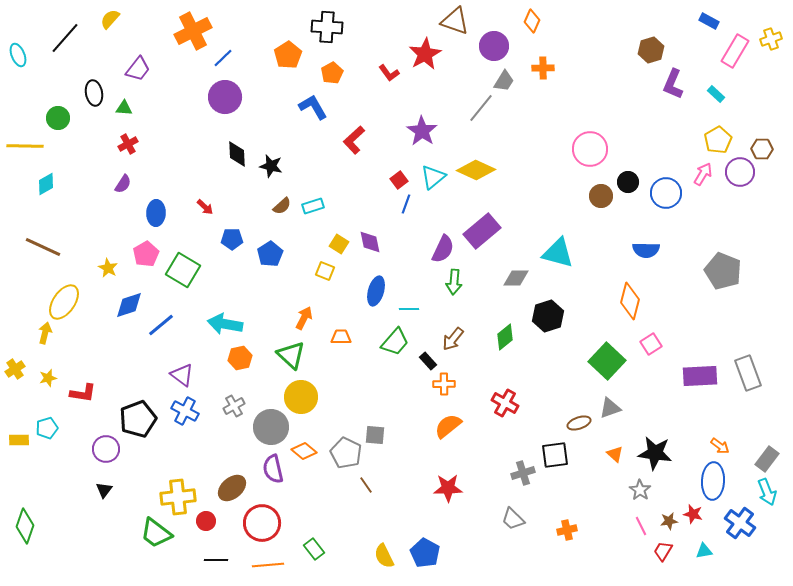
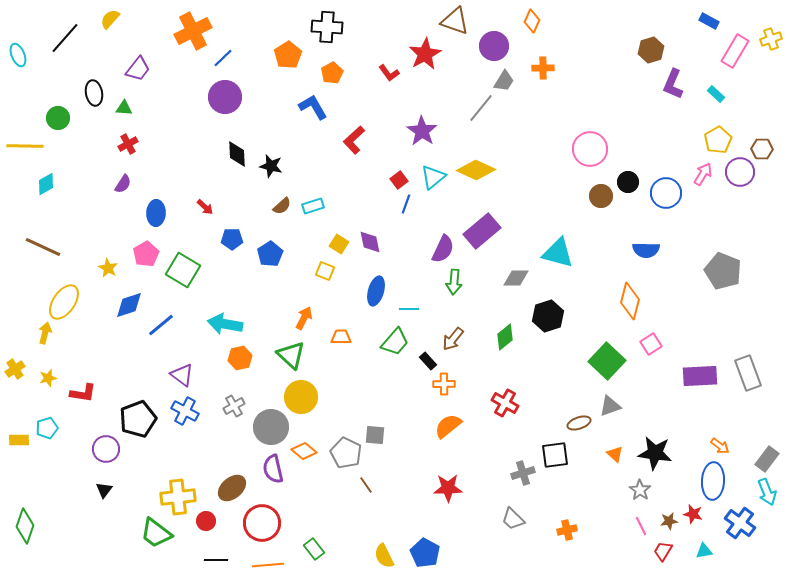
gray triangle at (610, 408): moved 2 px up
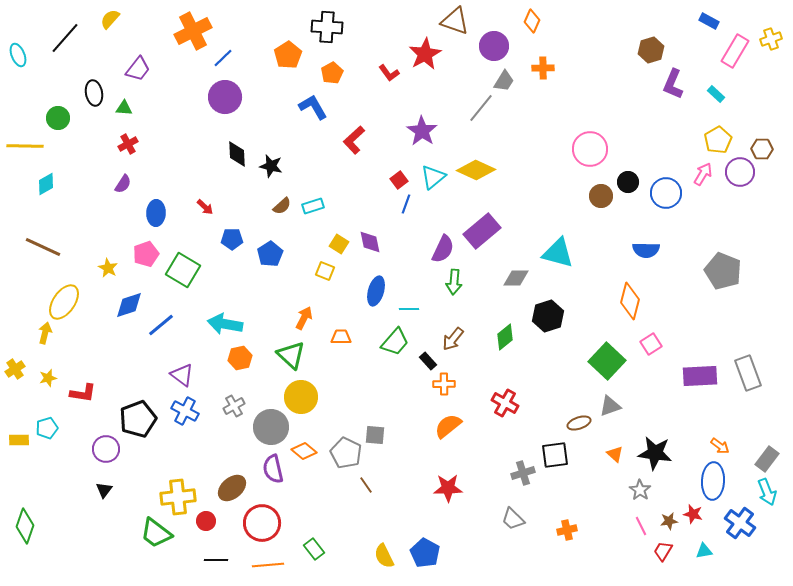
pink pentagon at (146, 254): rotated 10 degrees clockwise
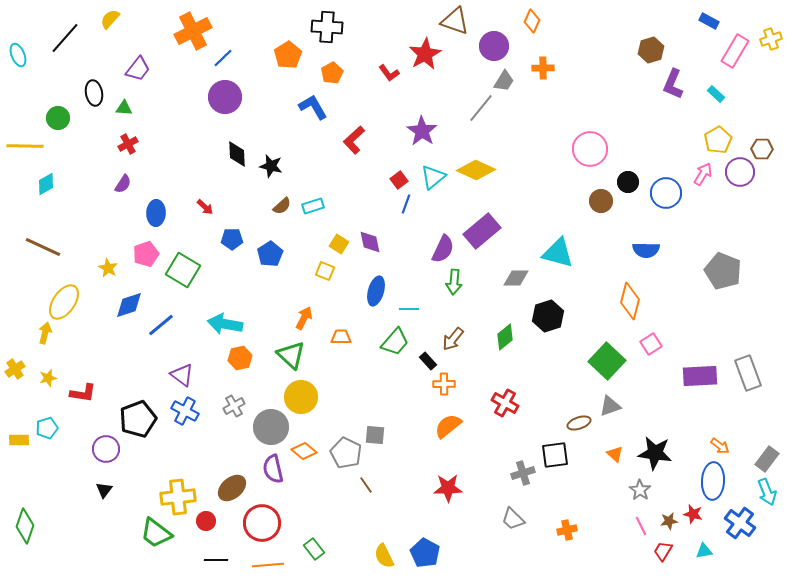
brown circle at (601, 196): moved 5 px down
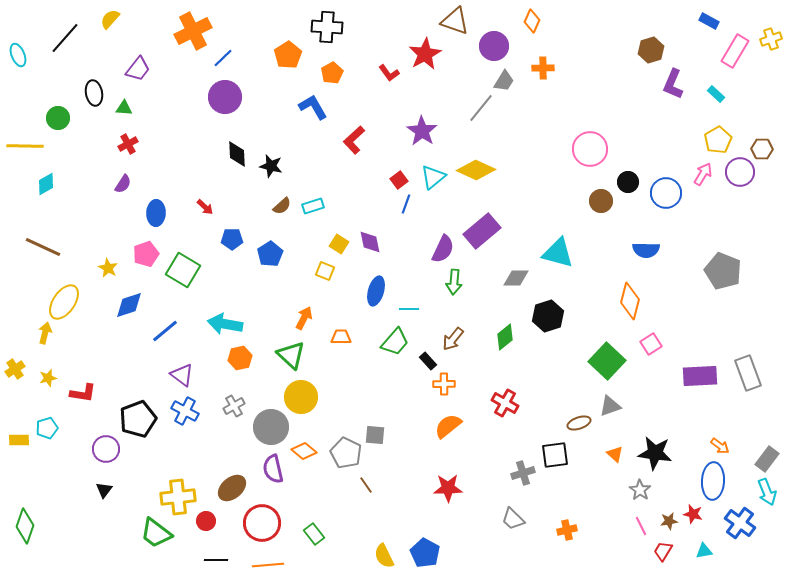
blue line at (161, 325): moved 4 px right, 6 px down
green rectangle at (314, 549): moved 15 px up
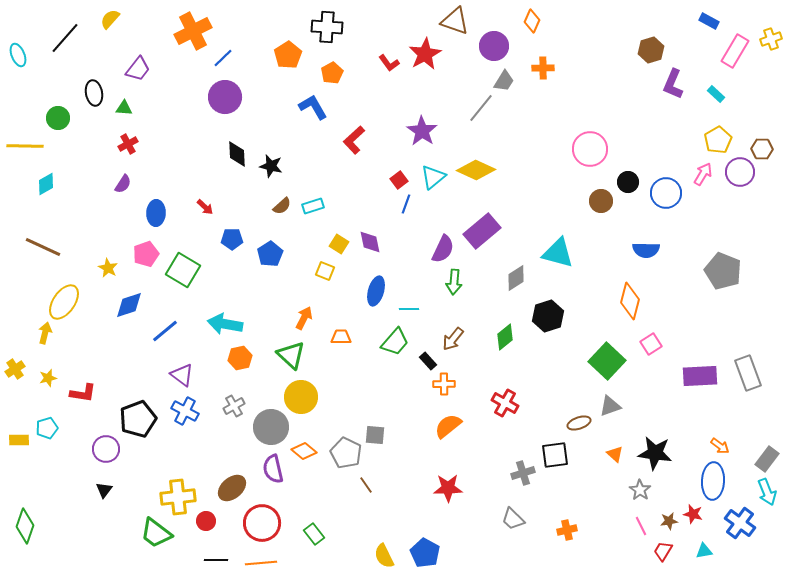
red L-shape at (389, 73): moved 10 px up
gray diamond at (516, 278): rotated 32 degrees counterclockwise
orange line at (268, 565): moved 7 px left, 2 px up
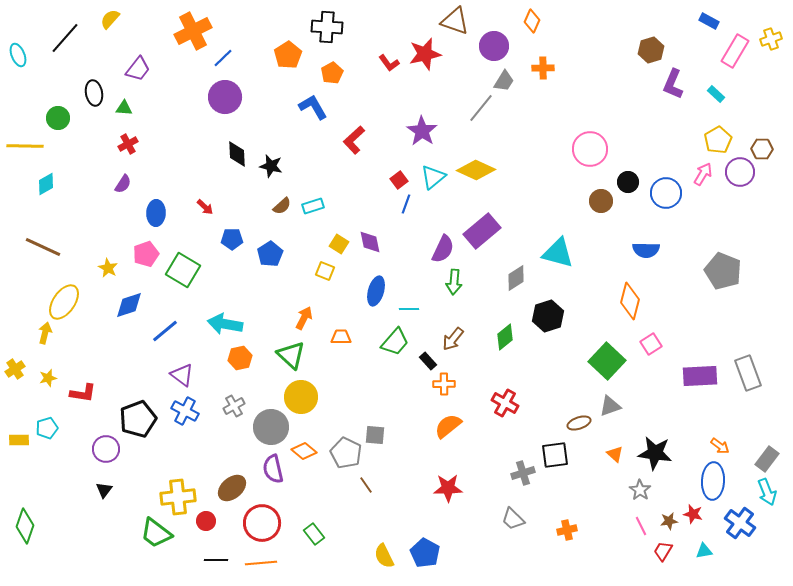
red star at (425, 54): rotated 16 degrees clockwise
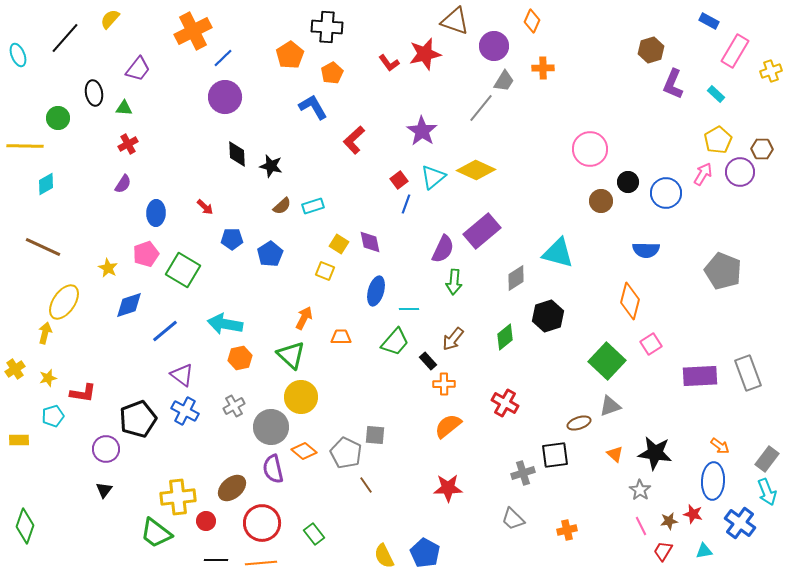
yellow cross at (771, 39): moved 32 px down
orange pentagon at (288, 55): moved 2 px right
cyan pentagon at (47, 428): moved 6 px right, 12 px up
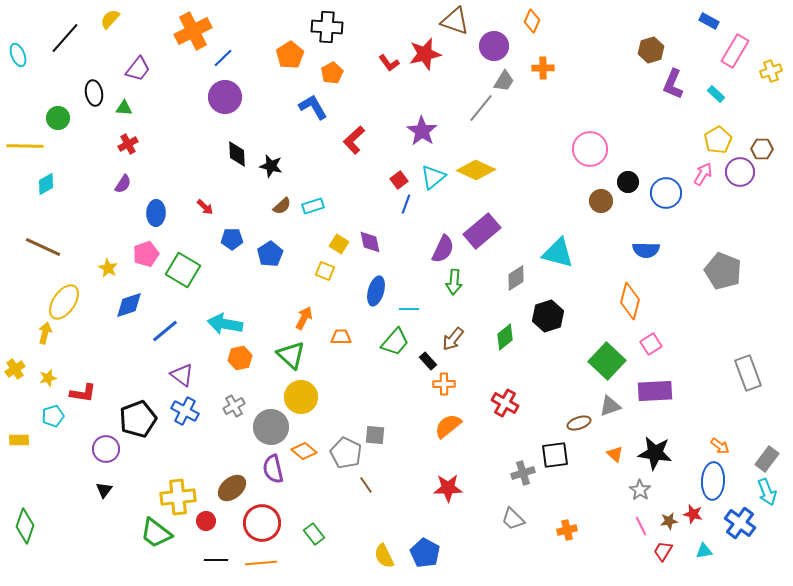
purple rectangle at (700, 376): moved 45 px left, 15 px down
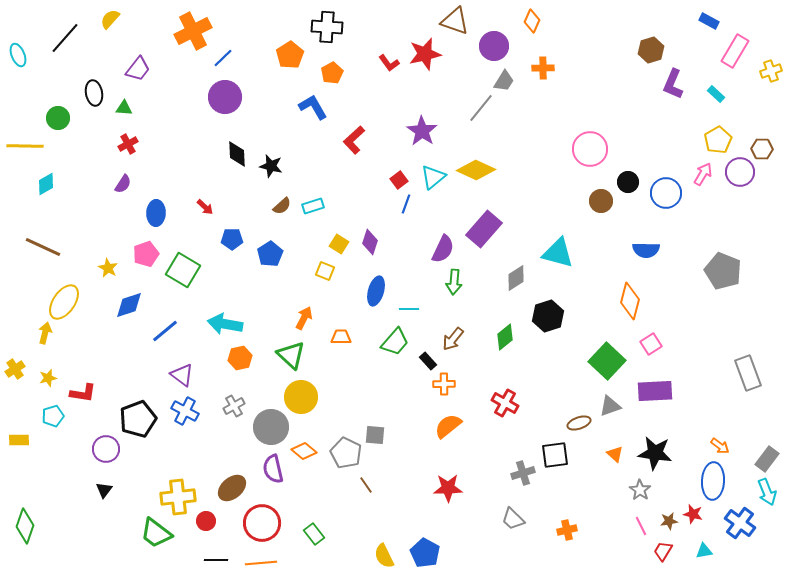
purple rectangle at (482, 231): moved 2 px right, 2 px up; rotated 9 degrees counterclockwise
purple diamond at (370, 242): rotated 30 degrees clockwise
